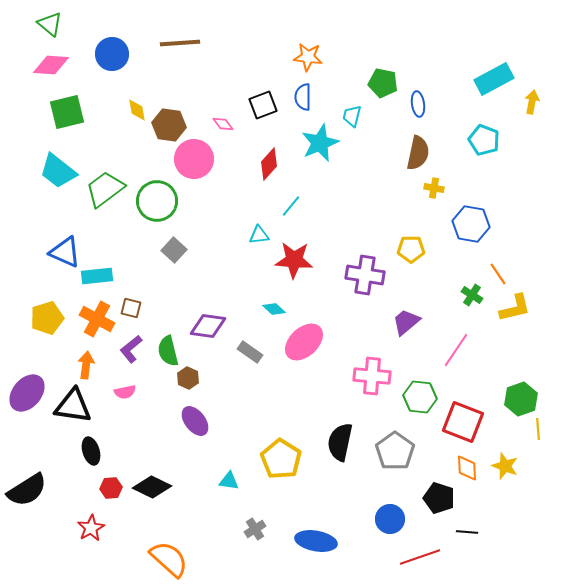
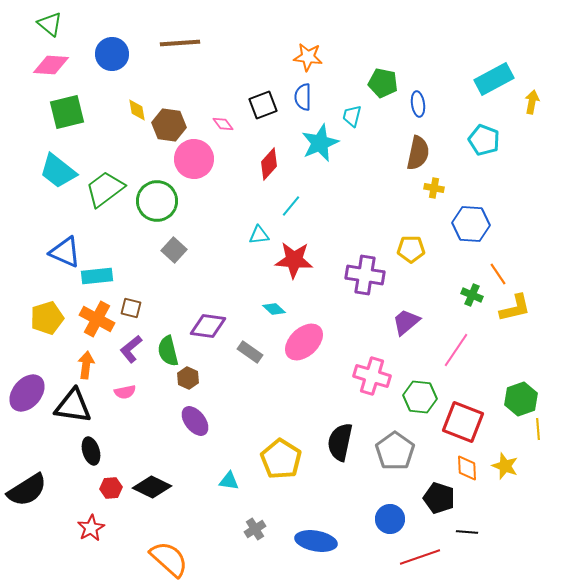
blue hexagon at (471, 224): rotated 6 degrees counterclockwise
green cross at (472, 295): rotated 10 degrees counterclockwise
pink cross at (372, 376): rotated 12 degrees clockwise
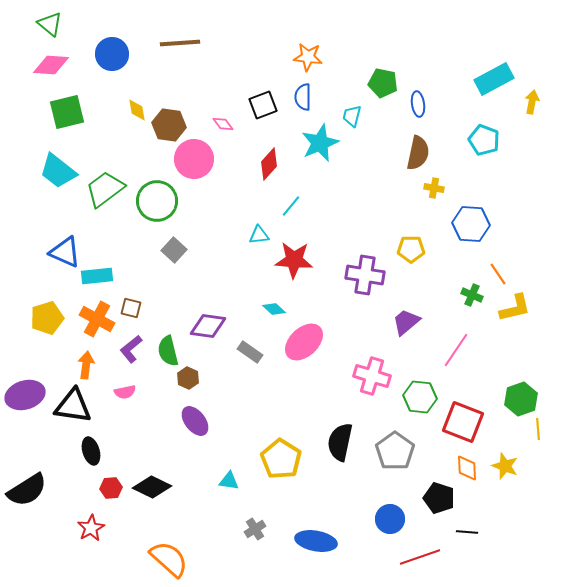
purple ellipse at (27, 393): moved 2 px left, 2 px down; rotated 33 degrees clockwise
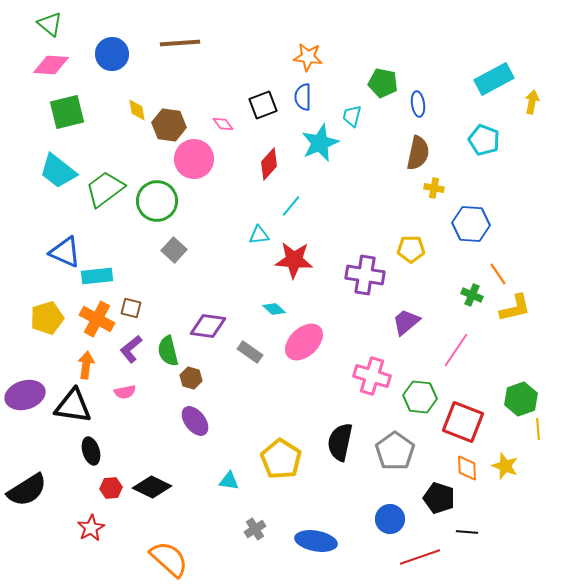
brown hexagon at (188, 378): moved 3 px right; rotated 10 degrees counterclockwise
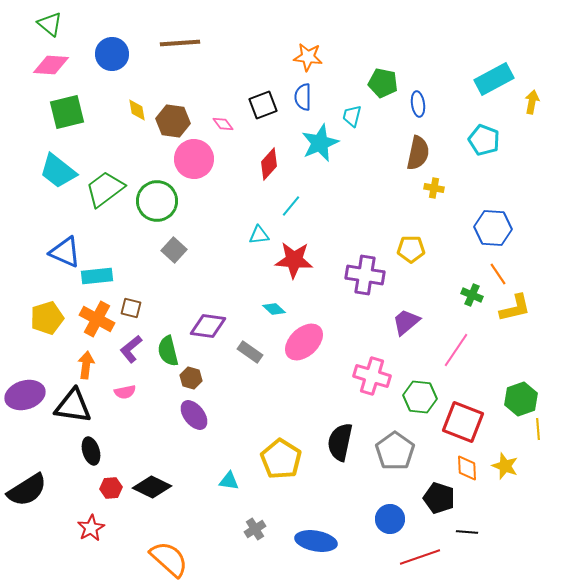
brown hexagon at (169, 125): moved 4 px right, 4 px up
blue hexagon at (471, 224): moved 22 px right, 4 px down
purple ellipse at (195, 421): moved 1 px left, 6 px up
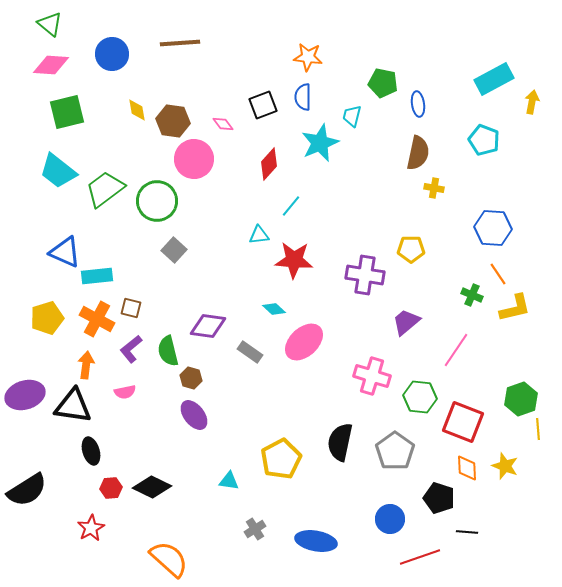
yellow pentagon at (281, 459): rotated 12 degrees clockwise
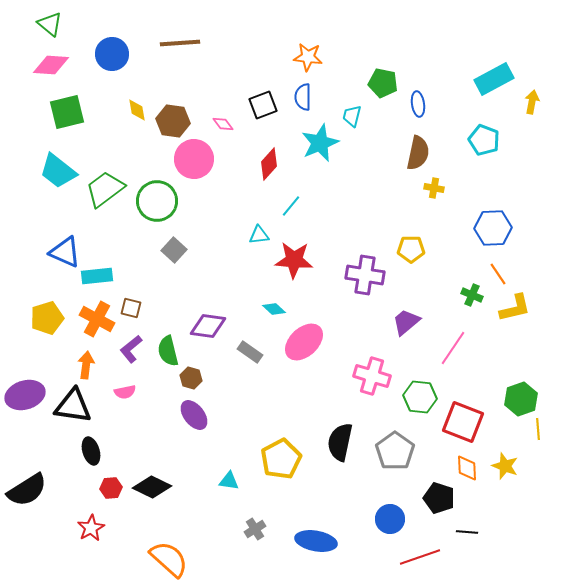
blue hexagon at (493, 228): rotated 6 degrees counterclockwise
pink line at (456, 350): moved 3 px left, 2 px up
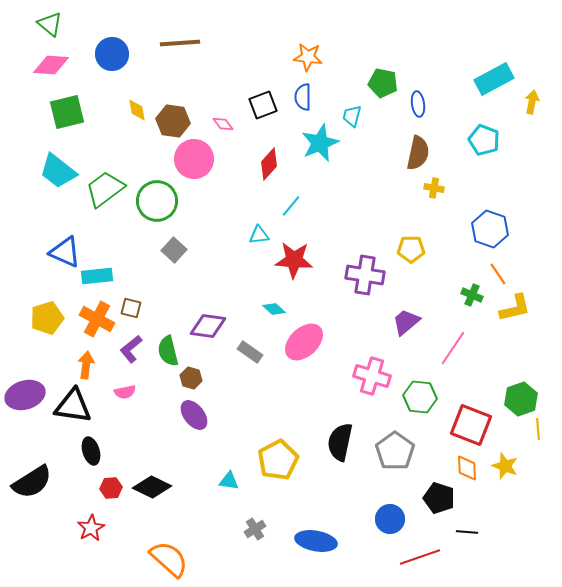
blue hexagon at (493, 228): moved 3 px left, 1 px down; rotated 21 degrees clockwise
red square at (463, 422): moved 8 px right, 3 px down
yellow pentagon at (281, 459): moved 3 px left, 1 px down
black semicircle at (27, 490): moved 5 px right, 8 px up
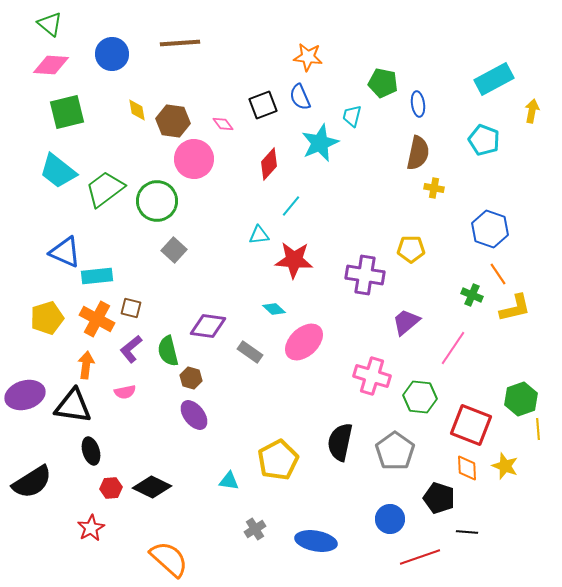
blue semicircle at (303, 97): moved 3 px left; rotated 24 degrees counterclockwise
yellow arrow at (532, 102): moved 9 px down
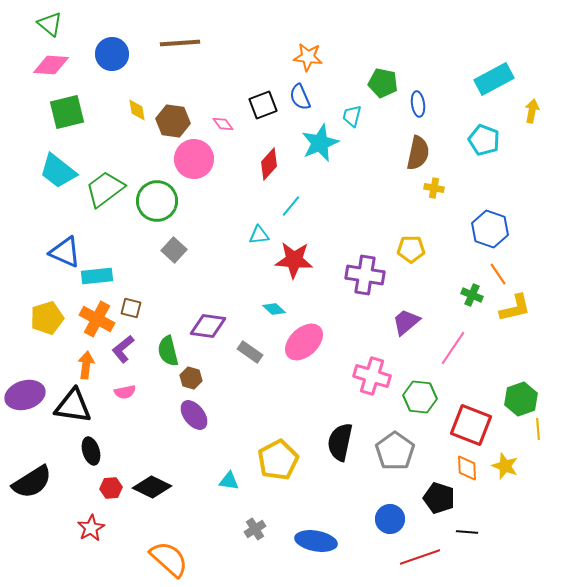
purple L-shape at (131, 349): moved 8 px left
